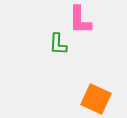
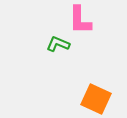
green L-shape: rotated 110 degrees clockwise
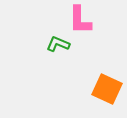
orange square: moved 11 px right, 10 px up
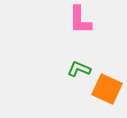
green L-shape: moved 21 px right, 25 px down
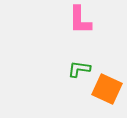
green L-shape: rotated 15 degrees counterclockwise
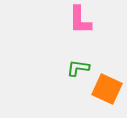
green L-shape: moved 1 px left, 1 px up
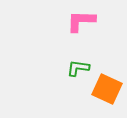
pink L-shape: moved 1 px right, 1 px down; rotated 92 degrees clockwise
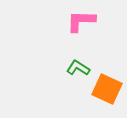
green L-shape: rotated 25 degrees clockwise
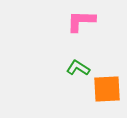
orange square: rotated 28 degrees counterclockwise
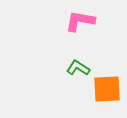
pink L-shape: moved 1 px left; rotated 8 degrees clockwise
